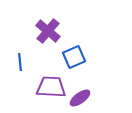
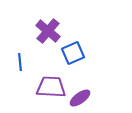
blue square: moved 1 px left, 4 px up
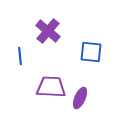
blue square: moved 18 px right, 1 px up; rotated 30 degrees clockwise
blue line: moved 6 px up
purple ellipse: rotated 30 degrees counterclockwise
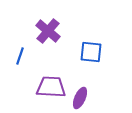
blue line: rotated 24 degrees clockwise
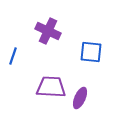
purple cross: rotated 15 degrees counterclockwise
blue line: moved 7 px left
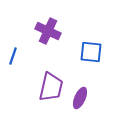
purple trapezoid: rotated 100 degrees clockwise
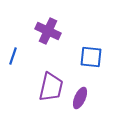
blue square: moved 5 px down
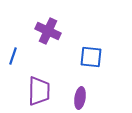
purple trapezoid: moved 12 px left, 4 px down; rotated 12 degrees counterclockwise
purple ellipse: rotated 15 degrees counterclockwise
